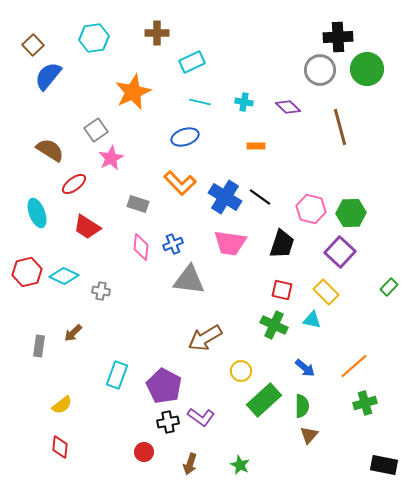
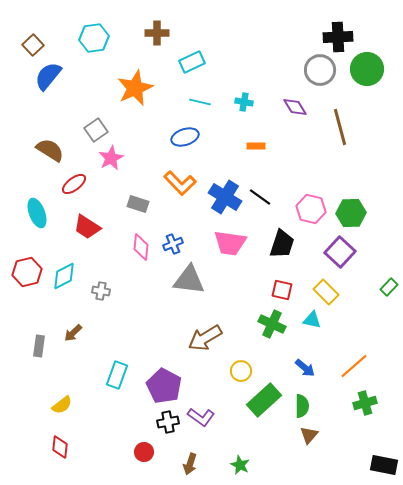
orange star at (133, 92): moved 2 px right, 4 px up
purple diamond at (288, 107): moved 7 px right; rotated 15 degrees clockwise
cyan diamond at (64, 276): rotated 52 degrees counterclockwise
green cross at (274, 325): moved 2 px left, 1 px up
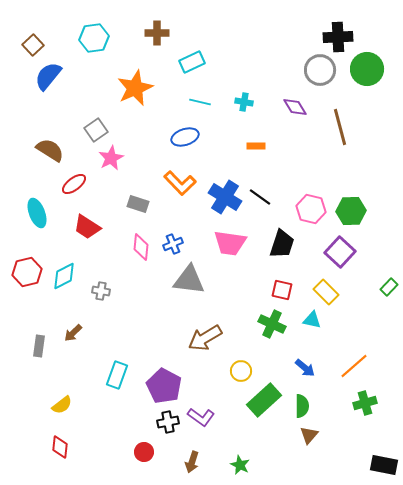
green hexagon at (351, 213): moved 2 px up
brown arrow at (190, 464): moved 2 px right, 2 px up
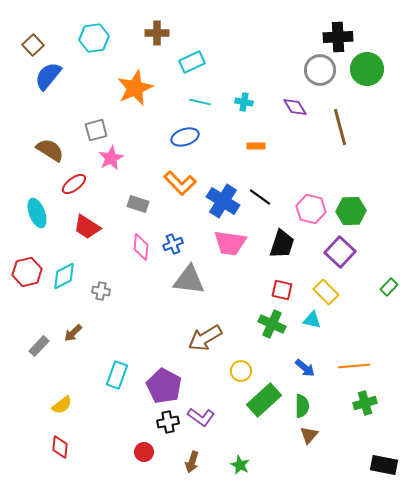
gray square at (96, 130): rotated 20 degrees clockwise
blue cross at (225, 197): moved 2 px left, 4 px down
gray rectangle at (39, 346): rotated 35 degrees clockwise
orange line at (354, 366): rotated 36 degrees clockwise
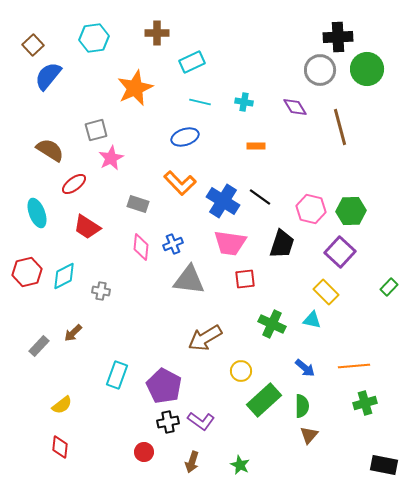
red square at (282, 290): moved 37 px left, 11 px up; rotated 20 degrees counterclockwise
purple L-shape at (201, 417): moved 4 px down
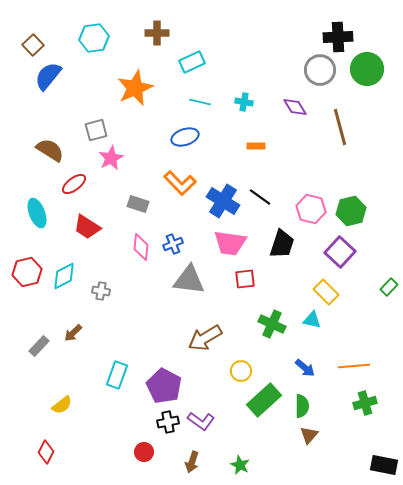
green hexagon at (351, 211): rotated 12 degrees counterclockwise
red diamond at (60, 447): moved 14 px left, 5 px down; rotated 20 degrees clockwise
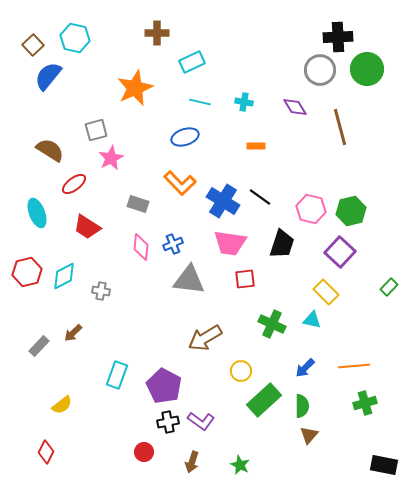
cyan hexagon at (94, 38): moved 19 px left; rotated 20 degrees clockwise
blue arrow at (305, 368): rotated 95 degrees clockwise
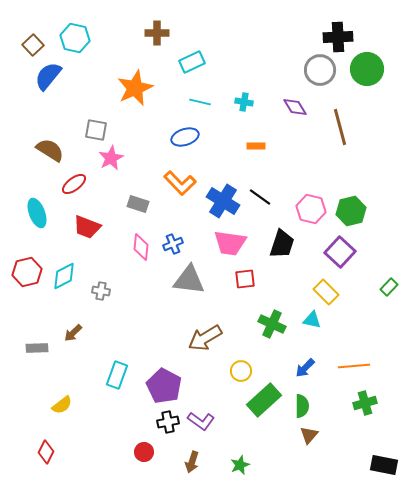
gray square at (96, 130): rotated 25 degrees clockwise
red trapezoid at (87, 227): rotated 12 degrees counterclockwise
gray rectangle at (39, 346): moved 2 px left, 2 px down; rotated 45 degrees clockwise
green star at (240, 465): rotated 24 degrees clockwise
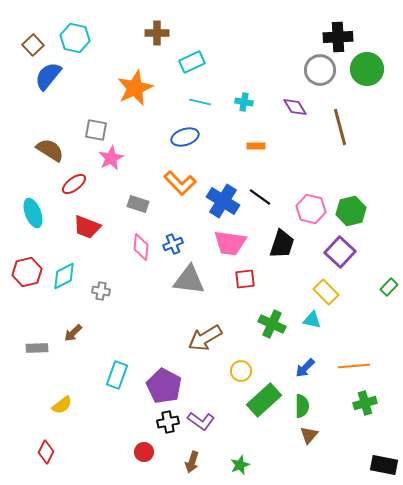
cyan ellipse at (37, 213): moved 4 px left
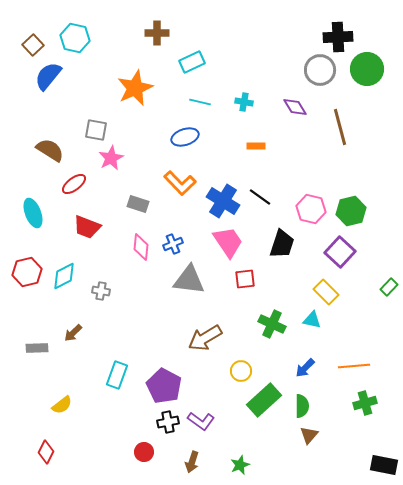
pink trapezoid at (230, 243): moved 2 px left, 1 px up; rotated 132 degrees counterclockwise
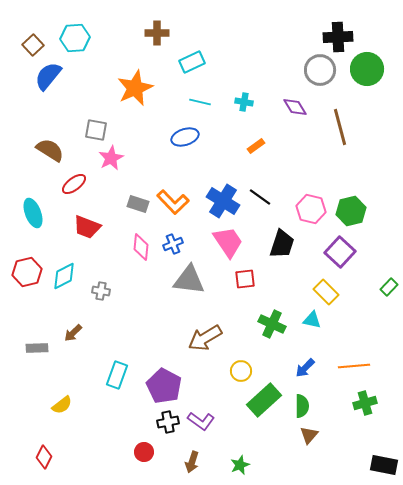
cyan hexagon at (75, 38): rotated 16 degrees counterclockwise
orange rectangle at (256, 146): rotated 36 degrees counterclockwise
orange L-shape at (180, 183): moved 7 px left, 19 px down
red diamond at (46, 452): moved 2 px left, 5 px down
